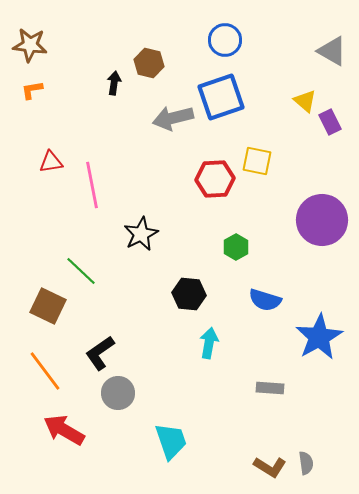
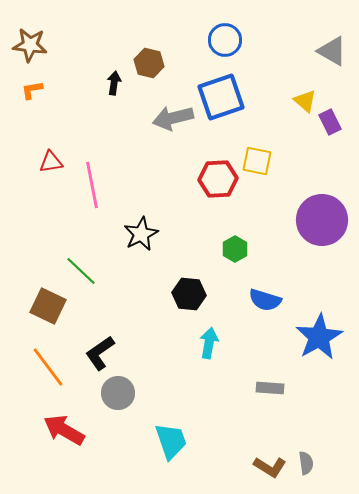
red hexagon: moved 3 px right
green hexagon: moved 1 px left, 2 px down
orange line: moved 3 px right, 4 px up
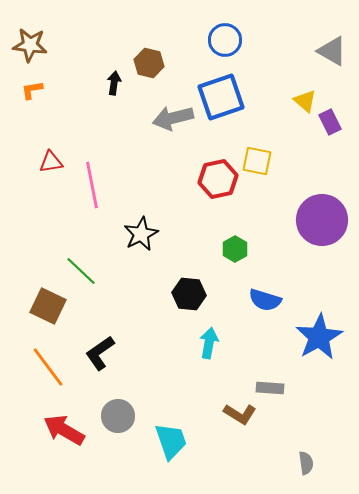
red hexagon: rotated 9 degrees counterclockwise
gray circle: moved 23 px down
brown L-shape: moved 30 px left, 53 px up
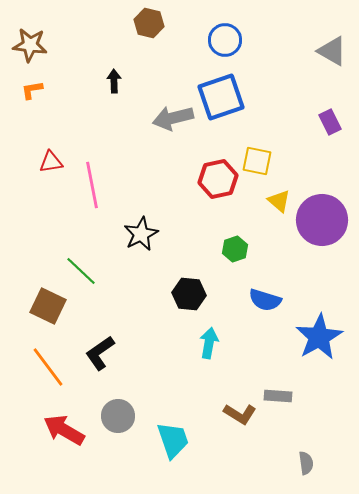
brown hexagon: moved 40 px up
black arrow: moved 2 px up; rotated 10 degrees counterclockwise
yellow triangle: moved 26 px left, 100 px down
green hexagon: rotated 10 degrees clockwise
gray rectangle: moved 8 px right, 8 px down
cyan trapezoid: moved 2 px right, 1 px up
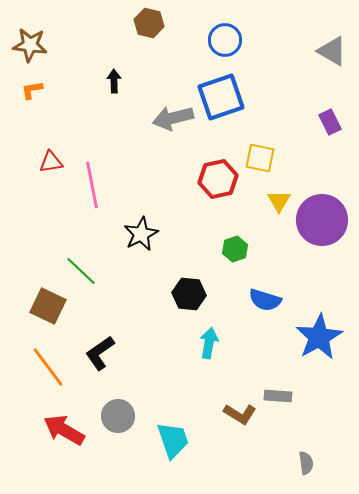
yellow square: moved 3 px right, 3 px up
yellow triangle: rotated 20 degrees clockwise
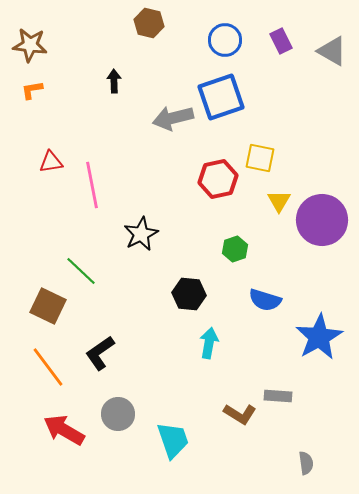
purple rectangle: moved 49 px left, 81 px up
gray circle: moved 2 px up
